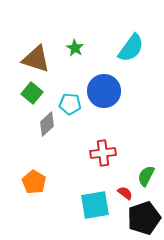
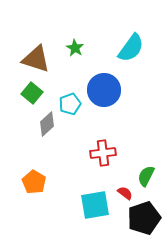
blue circle: moved 1 px up
cyan pentagon: rotated 25 degrees counterclockwise
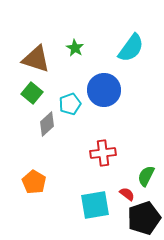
red semicircle: moved 2 px right, 1 px down
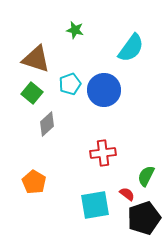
green star: moved 18 px up; rotated 18 degrees counterclockwise
cyan pentagon: moved 20 px up
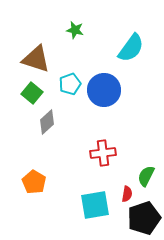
gray diamond: moved 2 px up
red semicircle: rotated 63 degrees clockwise
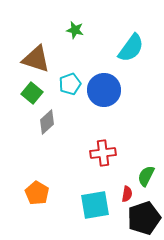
orange pentagon: moved 3 px right, 11 px down
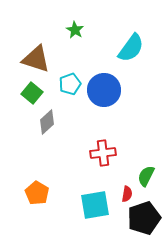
green star: rotated 18 degrees clockwise
